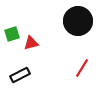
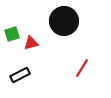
black circle: moved 14 px left
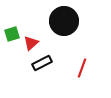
red triangle: rotated 28 degrees counterclockwise
red line: rotated 12 degrees counterclockwise
black rectangle: moved 22 px right, 12 px up
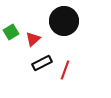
green square: moved 1 px left, 2 px up; rotated 14 degrees counterclockwise
red triangle: moved 2 px right, 4 px up
red line: moved 17 px left, 2 px down
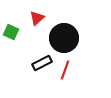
black circle: moved 17 px down
green square: rotated 35 degrees counterclockwise
red triangle: moved 4 px right, 21 px up
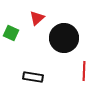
green square: moved 1 px down
black rectangle: moved 9 px left, 14 px down; rotated 36 degrees clockwise
red line: moved 19 px right, 1 px down; rotated 18 degrees counterclockwise
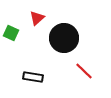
red line: rotated 48 degrees counterclockwise
